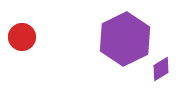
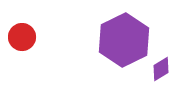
purple hexagon: moved 1 px left, 1 px down
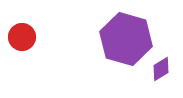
purple hexagon: moved 2 px right, 1 px up; rotated 18 degrees counterclockwise
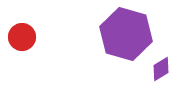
purple hexagon: moved 5 px up
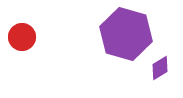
purple diamond: moved 1 px left, 1 px up
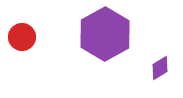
purple hexagon: moved 21 px left; rotated 15 degrees clockwise
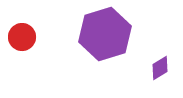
purple hexagon: rotated 12 degrees clockwise
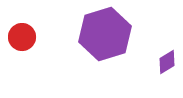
purple diamond: moved 7 px right, 6 px up
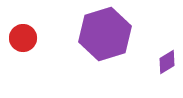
red circle: moved 1 px right, 1 px down
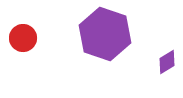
purple hexagon: rotated 24 degrees counterclockwise
